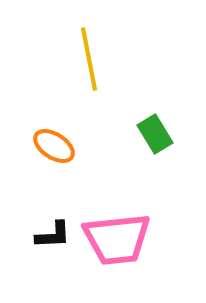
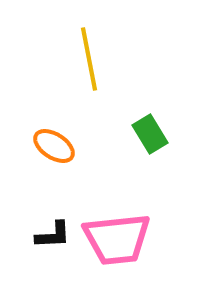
green rectangle: moved 5 px left
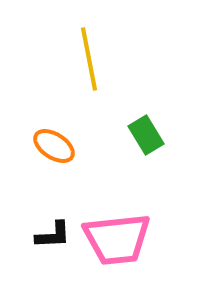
green rectangle: moved 4 px left, 1 px down
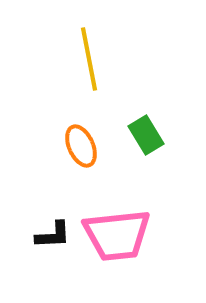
orange ellipse: moved 27 px right; rotated 33 degrees clockwise
pink trapezoid: moved 4 px up
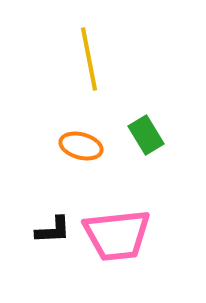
orange ellipse: rotated 51 degrees counterclockwise
black L-shape: moved 5 px up
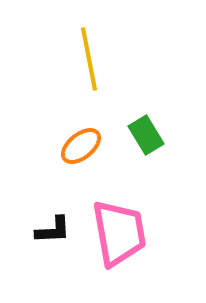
orange ellipse: rotated 54 degrees counterclockwise
pink trapezoid: moved 2 px right, 2 px up; rotated 94 degrees counterclockwise
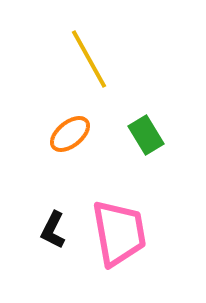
yellow line: rotated 18 degrees counterclockwise
orange ellipse: moved 11 px left, 12 px up
black L-shape: rotated 120 degrees clockwise
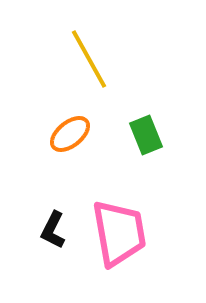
green rectangle: rotated 9 degrees clockwise
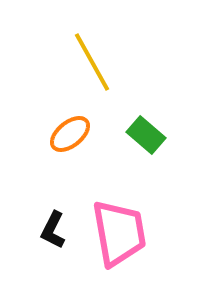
yellow line: moved 3 px right, 3 px down
green rectangle: rotated 27 degrees counterclockwise
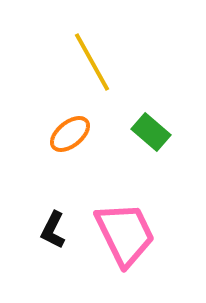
green rectangle: moved 5 px right, 3 px up
pink trapezoid: moved 6 px right, 1 px down; rotated 16 degrees counterclockwise
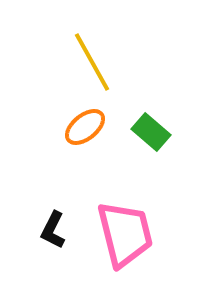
orange ellipse: moved 15 px right, 7 px up
pink trapezoid: rotated 12 degrees clockwise
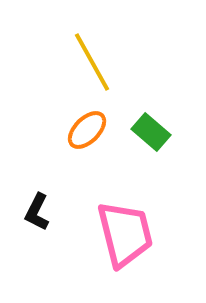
orange ellipse: moved 2 px right, 3 px down; rotated 6 degrees counterclockwise
black L-shape: moved 16 px left, 18 px up
